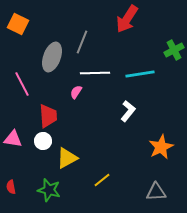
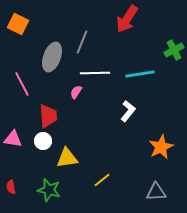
yellow triangle: rotated 20 degrees clockwise
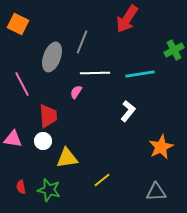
red semicircle: moved 10 px right
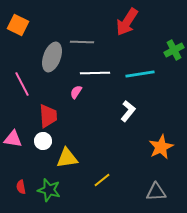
red arrow: moved 3 px down
orange square: moved 1 px down
gray line: rotated 70 degrees clockwise
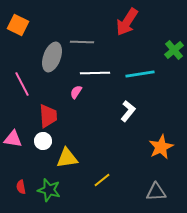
green cross: rotated 12 degrees counterclockwise
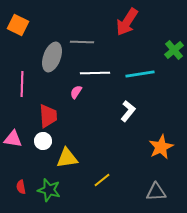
pink line: rotated 30 degrees clockwise
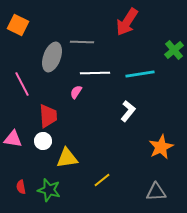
pink line: rotated 30 degrees counterclockwise
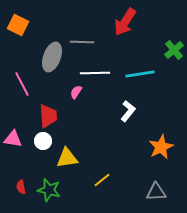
red arrow: moved 2 px left
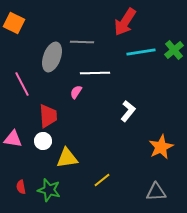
orange square: moved 4 px left, 2 px up
cyan line: moved 1 px right, 22 px up
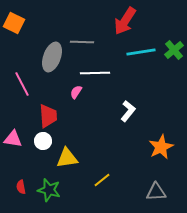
red arrow: moved 1 px up
